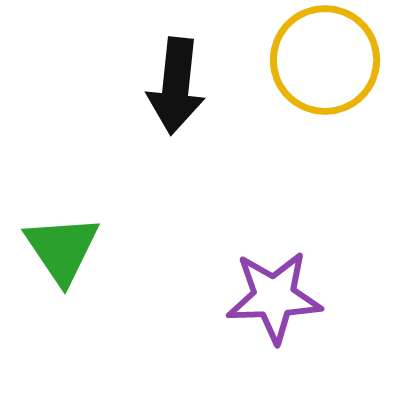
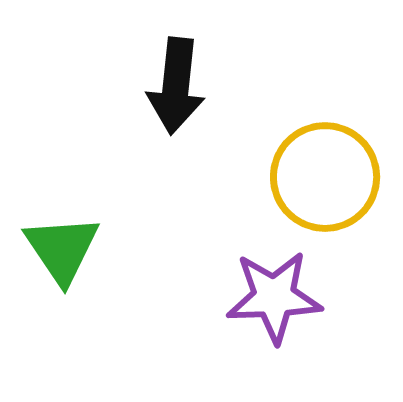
yellow circle: moved 117 px down
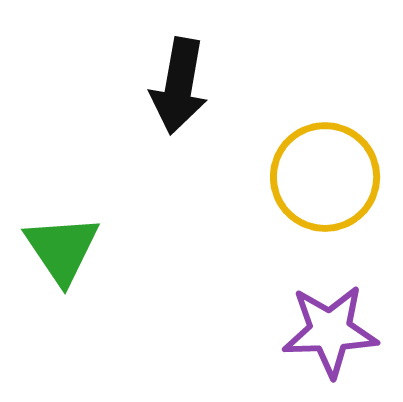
black arrow: moved 3 px right; rotated 4 degrees clockwise
purple star: moved 56 px right, 34 px down
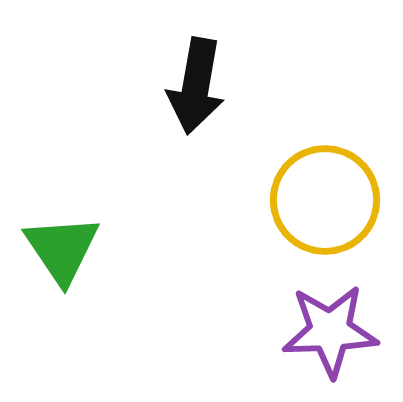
black arrow: moved 17 px right
yellow circle: moved 23 px down
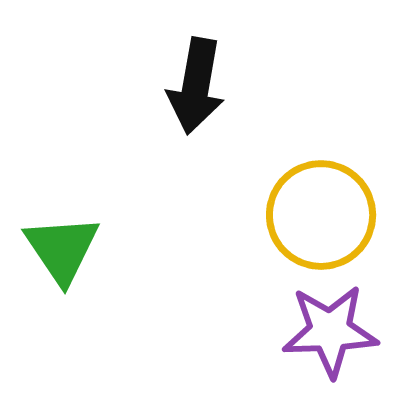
yellow circle: moved 4 px left, 15 px down
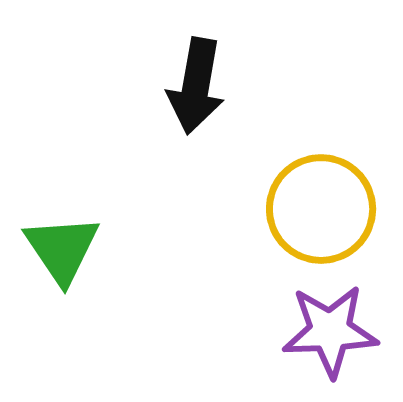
yellow circle: moved 6 px up
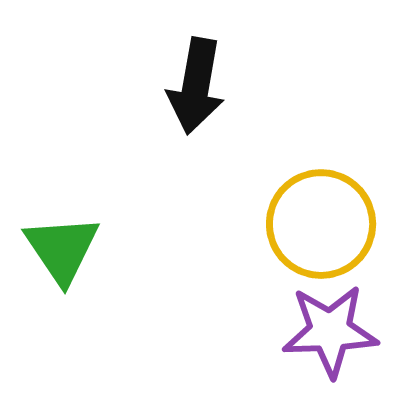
yellow circle: moved 15 px down
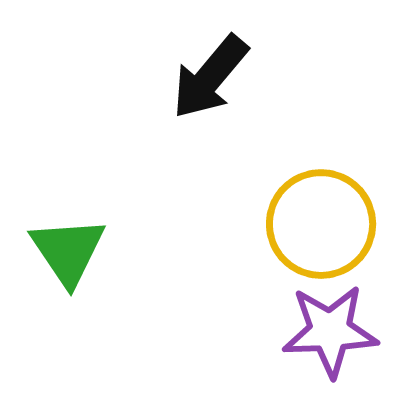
black arrow: moved 14 px right, 9 px up; rotated 30 degrees clockwise
green triangle: moved 6 px right, 2 px down
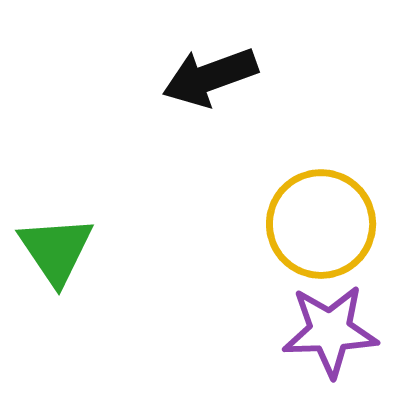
black arrow: rotated 30 degrees clockwise
green triangle: moved 12 px left, 1 px up
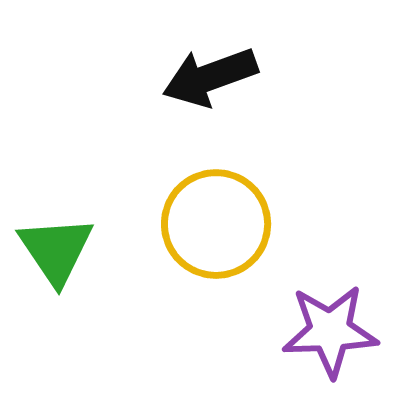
yellow circle: moved 105 px left
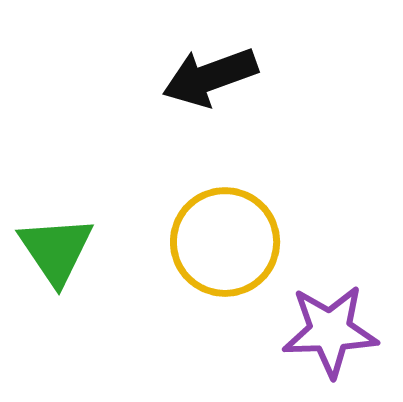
yellow circle: moved 9 px right, 18 px down
